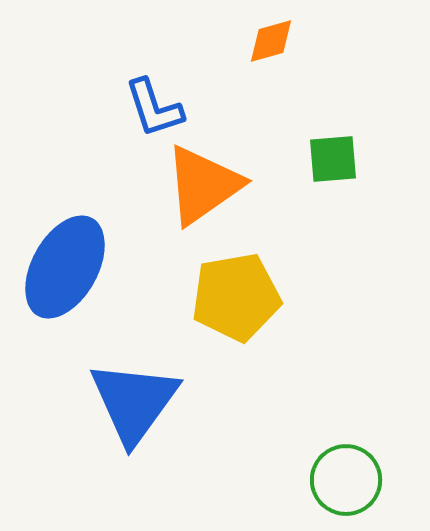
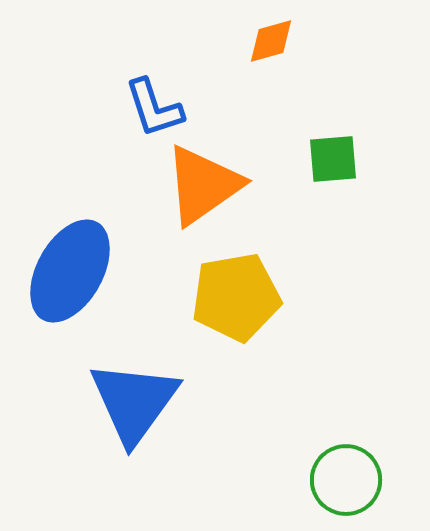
blue ellipse: moved 5 px right, 4 px down
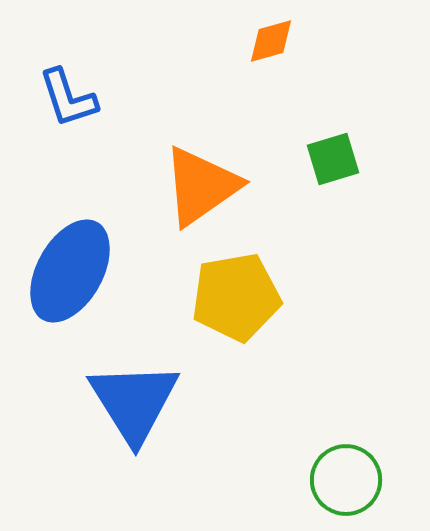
blue L-shape: moved 86 px left, 10 px up
green square: rotated 12 degrees counterclockwise
orange triangle: moved 2 px left, 1 px down
blue triangle: rotated 8 degrees counterclockwise
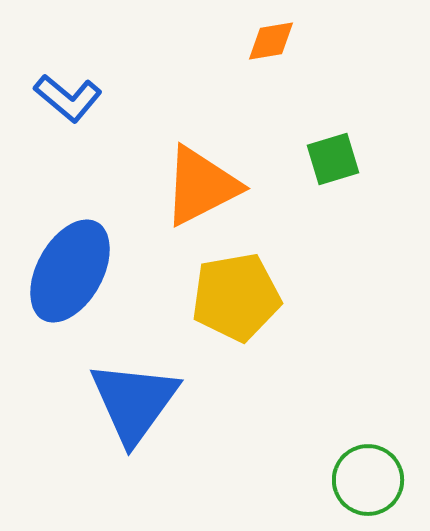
orange diamond: rotated 6 degrees clockwise
blue L-shape: rotated 32 degrees counterclockwise
orange triangle: rotated 8 degrees clockwise
blue triangle: rotated 8 degrees clockwise
green circle: moved 22 px right
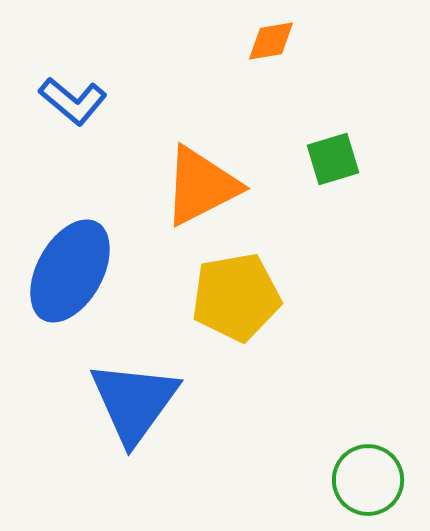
blue L-shape: moved 5 px right, 3 px down
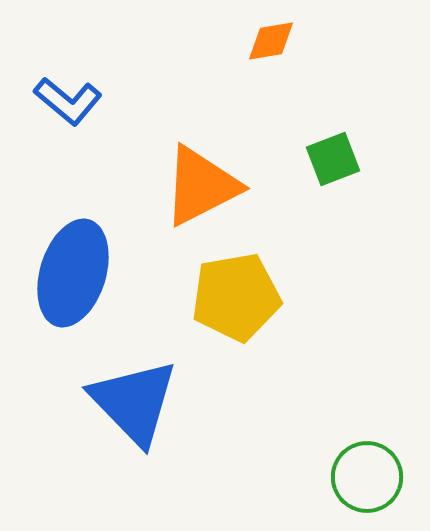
blue L-shape: moved 5 px left
green square: rotated 4 degrees counterclockwise
blue ellipse: moved 3 px right, 2 px down; rotated 12 degrees counterclockwise
blue triangle: rotated 20 degrees counterclockwise
green circle: moved 1 px left, 3 px up
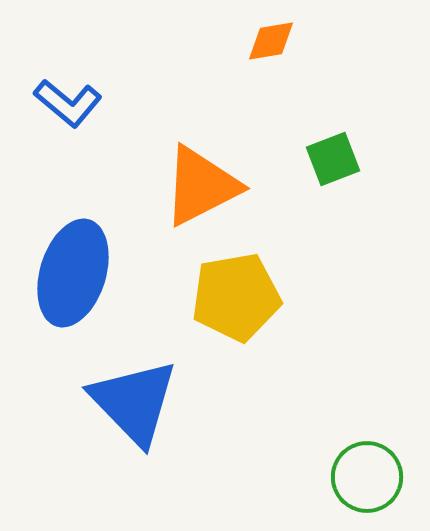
blue L-shape: moved 2 px down
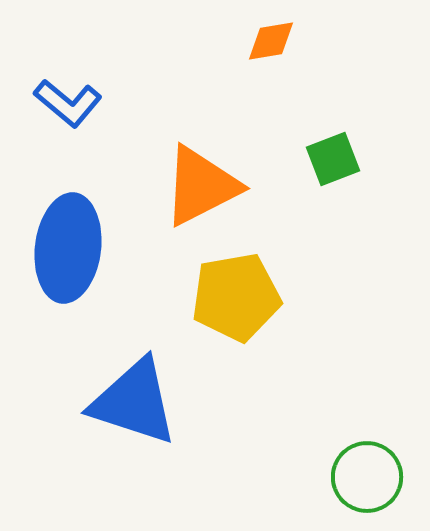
blue ellipse: moved 5 px left, 25 px up; rotated 10 degrees counterclockwise
blue triangle: rotated 28 degrees counterclockwise
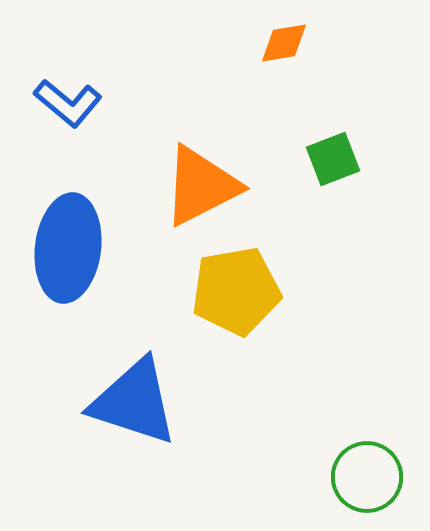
orange diamond: moved 13 px right, 2 px down
yellow pentagon: moved 6 px up
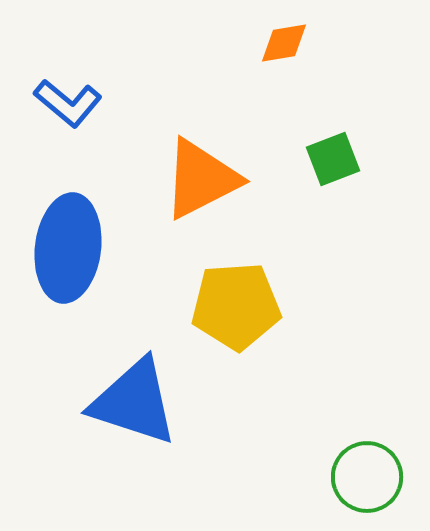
orange triangle: moved 7 px up
yellow pentagon: moved 15 px down; rotated 6 degrees clockwise
